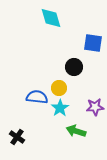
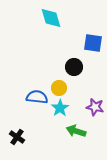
purple star: rotated 18 degrees clockwise
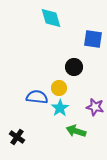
blue square: moved 4 px up
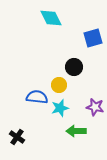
cyan diamond: rotated 10 degrees counterclockwise
blue square: moved 1 px up; rotated 24 degrees counterclockwise
yellow circle: moved 3 px up
cyan star: rotated 18 degrees clockwise
green arrow: rotated 18 degrees counterclockwise
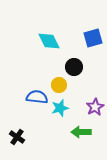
cyan diamond: moved 2 px left, 23 px down
purple star: rotated 30 degrees clockwise
green arrow: moved 5 px right, 1 px down
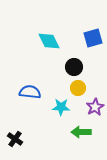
yellow circle: moved 19 px right, 3 px down
blue semicircle: moved 7 px left, 5 px up
cyan star: moved 1 px right, 1 px up; rotated 18 degrees clockwise
black cross: moved 2 px left, 2 px down
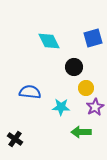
yellow circle: moved 8 px right
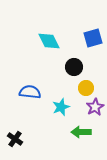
cyan star: rotated 24 degrees counterclockwise
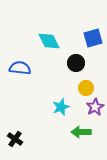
black circle: moved 2 px right, 4 px up
blue semicircle: moved 10 px left, 24 px up
